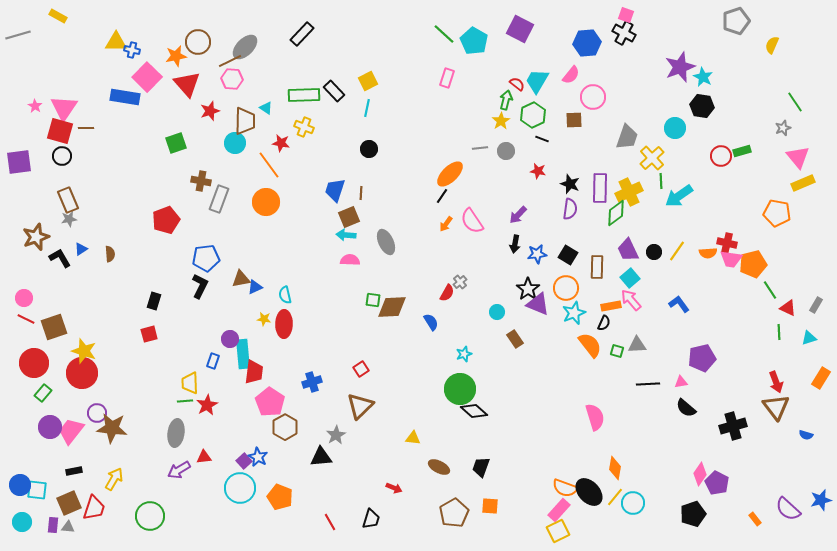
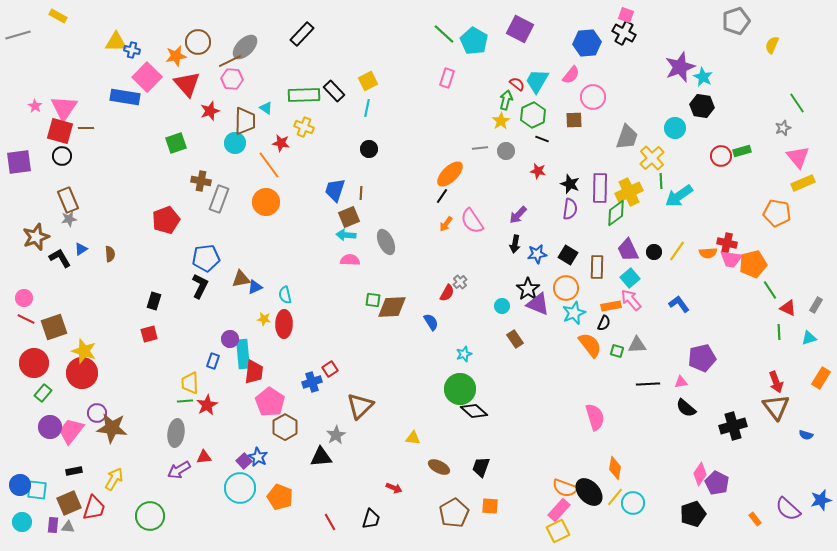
green line at (795, 102): moved 2 px right, 1 px down
cyan circle at (497, 312): moved 5 px right, 6 px up
red square at (361, 369): moved 31 px left
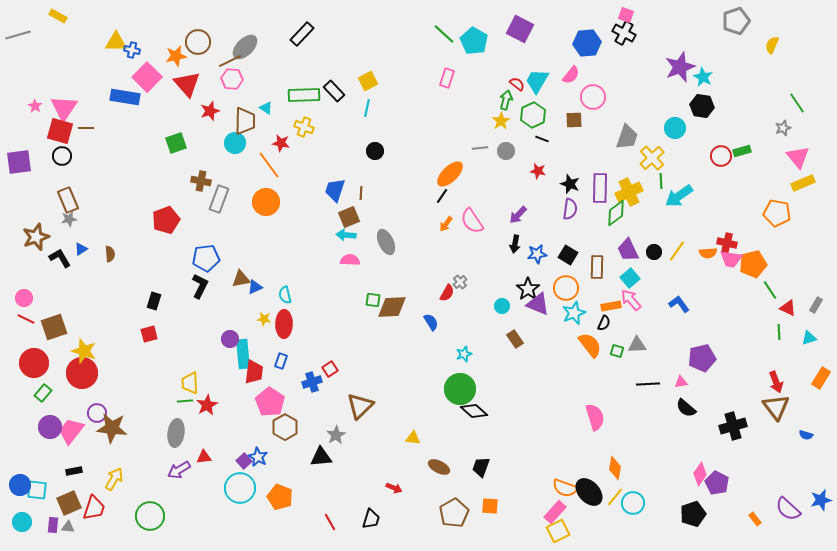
black circle at (369, 149): moved 6 px right, 2 px down
blue rectangle at (213, 361): moved 68 px right
pink rectangle at (559, 510): moved 4 px left, 2 px down
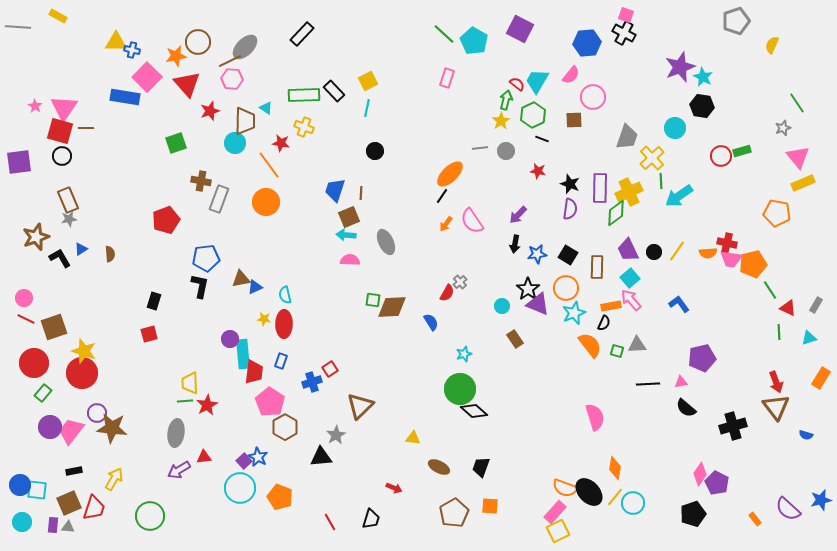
gray line at (18, 35): moved 8 px up; rotated 20 degrees clockwise
black L-shape at (200, 286): rotated 15 degrees counterclockwise
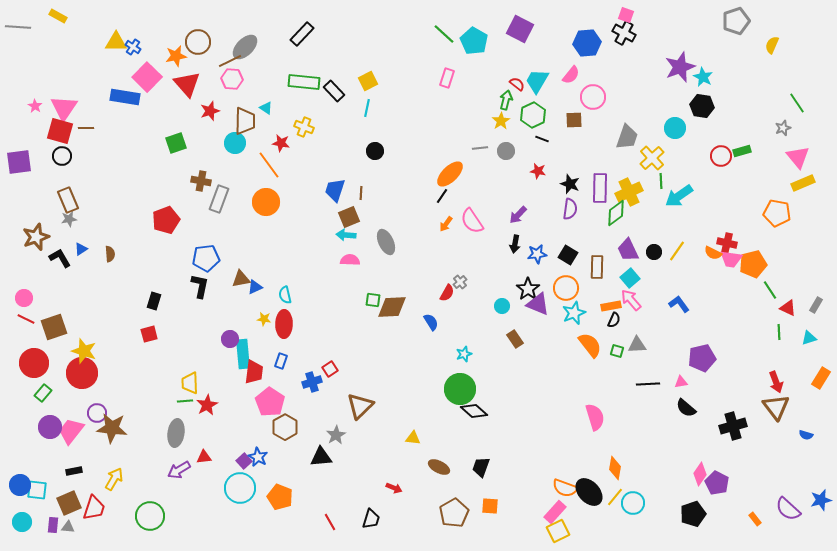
blue cross at (132, 50): moved 1 px right, 3 px up; rotated 21 degrees clockwise
green rectangle at (304, 95): moved 13 px up; rotated 8 degrees clockwise
orange semicircle at (708, 253): moved 5 px right; rotated 30 degrees clockwise
black semicircle at (604, 323): moved 10 px right, 3 px up
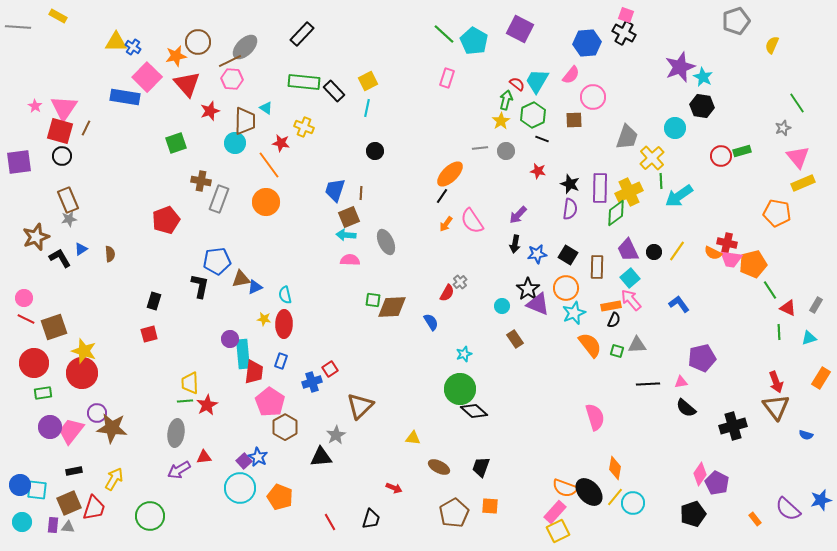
brown line at (86, 128): rotated 63 degrees counterclockwise
blue pentagon at (206, 258): moved 11 px right, 3 px down
green rectangle at (43, 393): rotated 42 degrees clockwise
